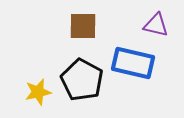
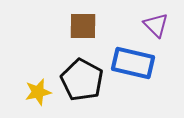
purple triangle: rotated 32 degrees clockwise
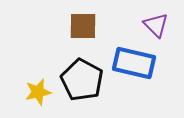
blue rectangle: moved 1 px right
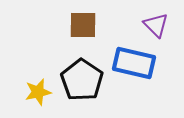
brown square: moved 1 px up
black pentagon: rotated 6 degrees clockwise
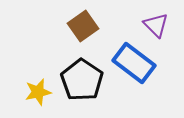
brown square: moved 1 px down; rotated 36 degrees counterclockwise
blue rectangle: rotated 24 degrees clockwise
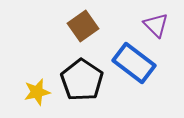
yellow star: moved 1 px left
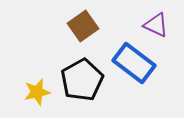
purple triangle: rotated 20 degrees counterclockwise
black pentagon: rotated 9 degrees clockwise
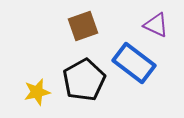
brown square: rotated 16 degrees clockwise
black pentagon: moved 2 px right
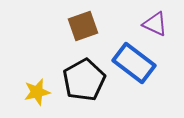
purple triangle: moved 1 px left, 1 px up
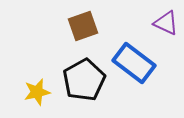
purple triangle: moved 11 px right, 1 px up
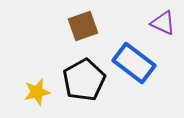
purple triangle: moved 3 px left
